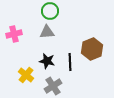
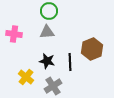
green circle: moved 1 px left
pink cross: rotated 21 degrees clockwise
yellow cross: moved 2 px down
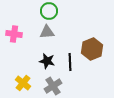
yellow cross: moved 3 px left, 6 px down
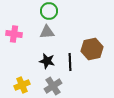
brown hexagon: rotated 10 degrees clockwise
yellow cross: moved 1 px left, 2 px down; rotated 28 degrees clockwise
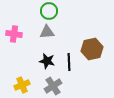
black line: moved 1 px left
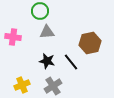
green circle: moved 9 px left
pink cross: moved 1 px left, 3 px down
brown hexagon: moved 2 px left, 6 px up
black line: moved 2 px right; rotated 36 degrees counterclockwise
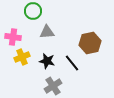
green circle: moved 7 px left
black line: moved 1 px right, 1 px down
yellow cross: moved 28 px up
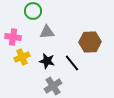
brown hexagon: moved 1 px up; rotated 10 degrees clockwise
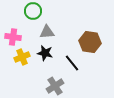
brown hexagon: rotated 10 degrees clockwise
black star: moved 2 px left, 8 px up
gray cross: moved 2 px right
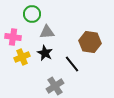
green circle: moved 1 px left, 3 px down
black star: rotated 14 degrees clockwise
black line: moved 1 px down
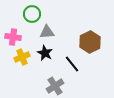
brown hexagon: rotated 25 degrees clockwise
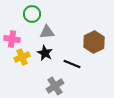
pink cross: moved 1 px left, 2 px down
brown hexagon: moved 4 px right
black line: rotated 30 degrees counterclockwise
